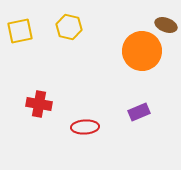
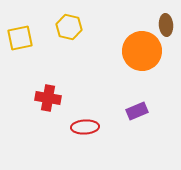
brown ellipse: rotated 65 degrees clockwise
yellow square: moved 7 px down
red cross: moved 9 px right, 6 px up
purple rectangle: moved 2 px left, 1 px up
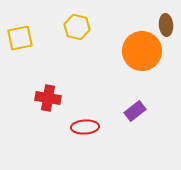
yellow hexagon: moved 8 px right
purple rectangle: moved 2 px left; rotated 15 degrees counterclockwise
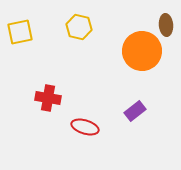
yellow hexagon: moved 2 px right
yellow square: moved 6 px up
red ellipse: rotated 20 degrees clockwise
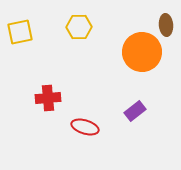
yellow hexagon: rotated 15 degrees counterclockwise
orange circle: moved 1 px down
red cross: rotated 15 degrees counterclockwise
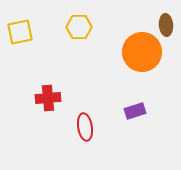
purple rectangle: rotated 20 degrees clockwise
red ellipse: rotated 64 degrees clockwise
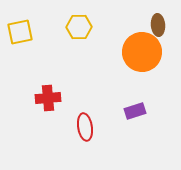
brown ellipse: moved 8 px left
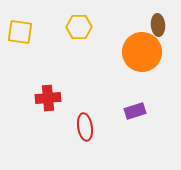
yellow square: rotated 20 degrees clockwise
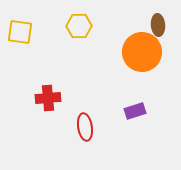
yellow hexagon: moved 1 px up
